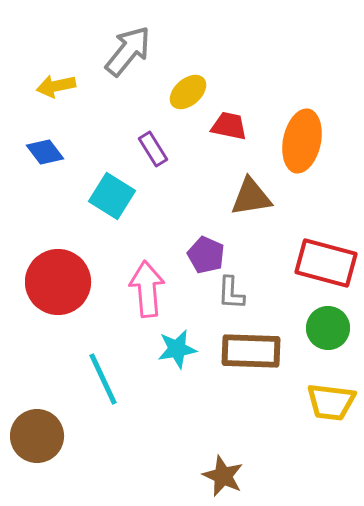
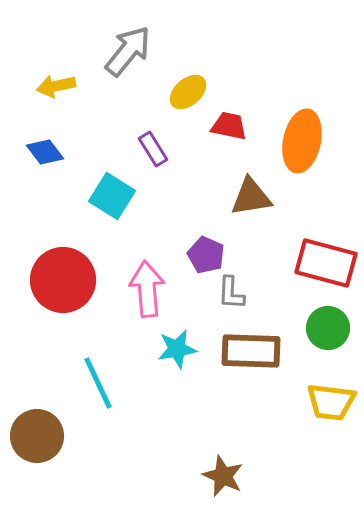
red circle: moved 5 px right, 2 px up
cyan line: moved 5 px left, 4 px down
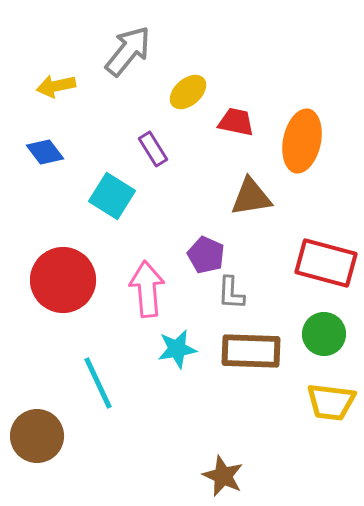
red trapezoid: moved 7 px right, 4 px up
green circle: moved 4 px left, 6 px down
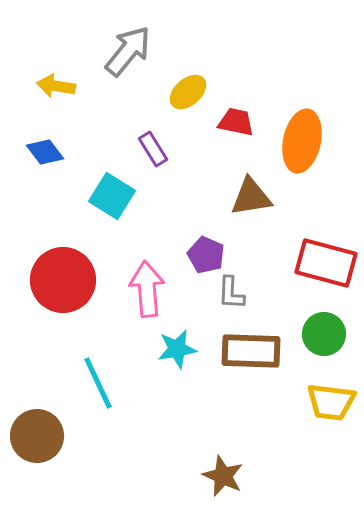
yellow arrow: rotated 21 degrees clockwise
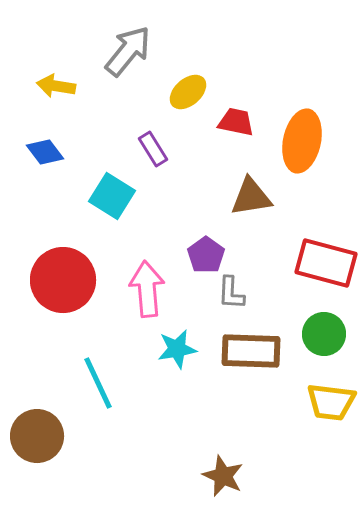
purple pentagon: rotated 12 degrees clockwise
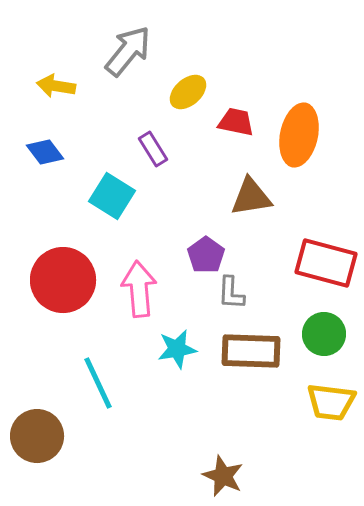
orange ellipse: moved 3 px left, 6 px up
pink arrow: moved 8 px left
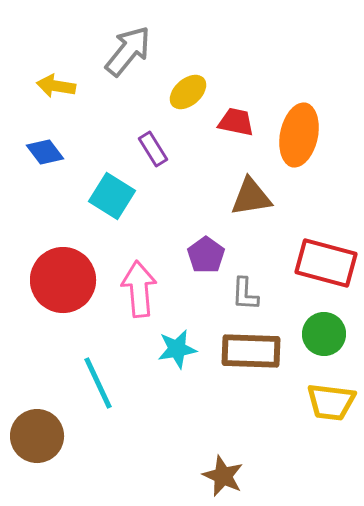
gray L-shape: moved 14 px right, 1 px down
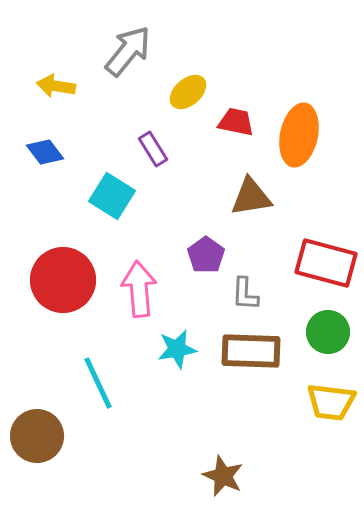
green circle: moved 4 px right, 2 px up
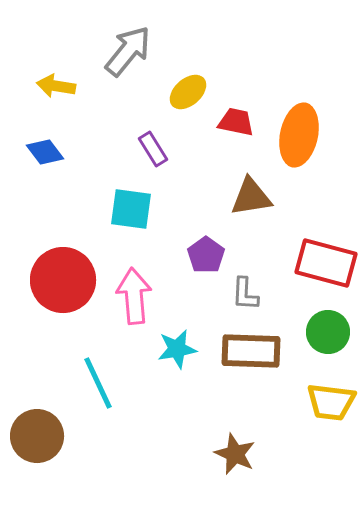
cyan square: moved 19 px right, 13 px down; rotated 24 degrees counterclockwise
pink arrow: moved 5 px left, 7 px down
brown star: moved 12 px right, 22 px up
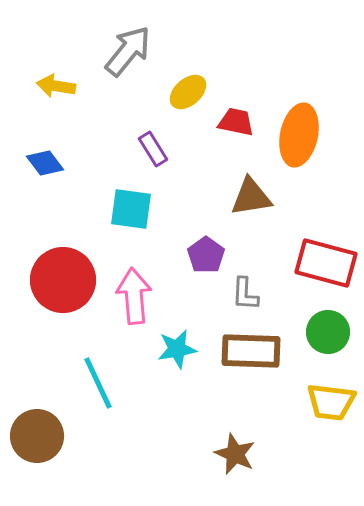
blue diamond: moved 11 px down
